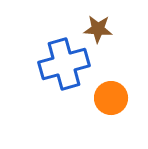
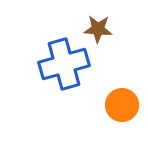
orange circle: moved 11 px right, 7 px down
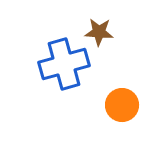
brown star: moved 1 px right, 3 px down
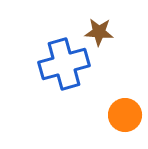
orange circle: moved 3 px right, 10 px down
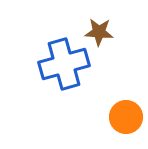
orange circle: moved 1 px right, 2 px down
